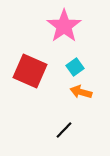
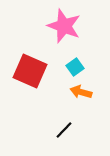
pink star: rotated 16 degrees counterclockwise
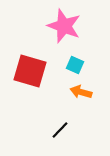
cyan square: moved 2 px up; rotated 30 degrees counterclockwise
red square: rotated 8 degrees counterclockwise
black line: moved 4 px left
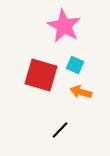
pink star: rotated 8 degrees clockwise
red square: moved 11 px right, 4 px down
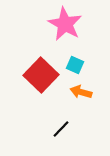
pink star: moved 1 px right, 2 px up
red square: rotated 28 degrees clockwise
black line: moved 1 px right, 1 px up
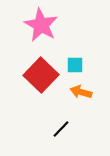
pink star: moved 24 px left, 1 px down
cyan square: rotated 24 degrees counterclockwise
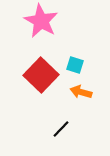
pink star: moved 4 px up
cyan square: rotated 18 degrees clockwise
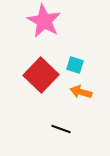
pink star: moved 3 px right
black line: rotated 66 degrees clockwise
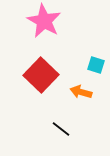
cyan square: moved 21 px right
black line: rotated 18 degrees clockwise
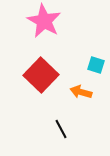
black line: rotated 24 degrees clockwise
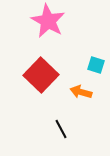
pink star: moved 4 px right
